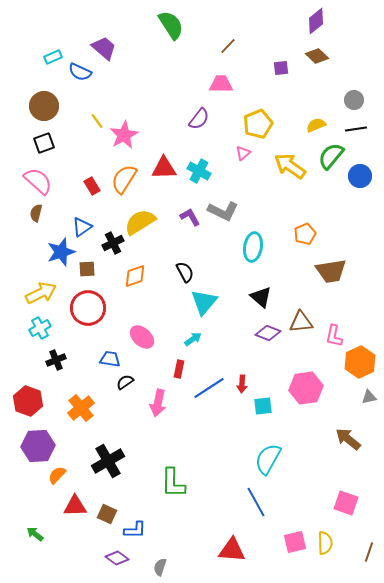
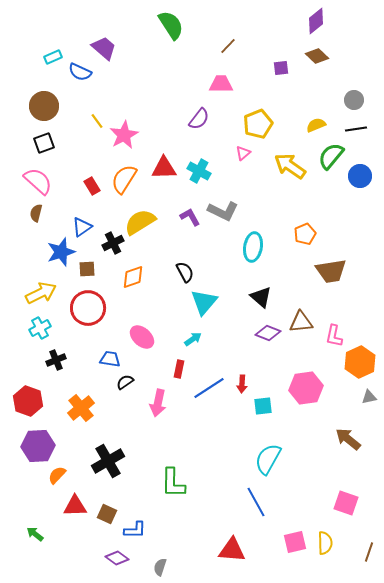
orange diamond at (135, 276): moved 2 px left, 1 px down
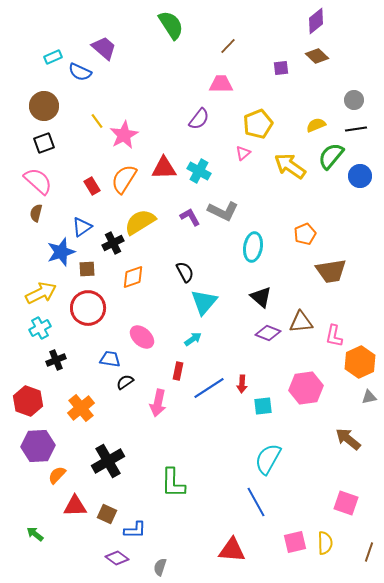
red rectangle at (179, 369): moved 1 px left, 2 px down
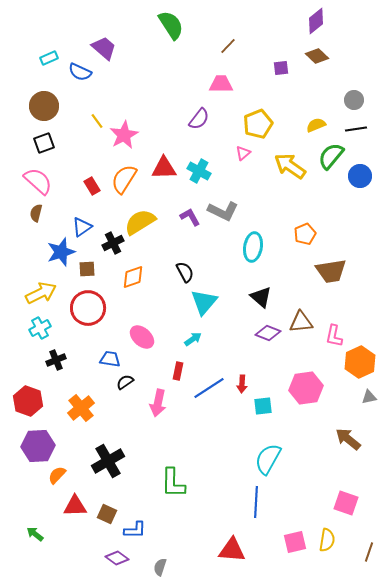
cyan rectangle at (53, 57): moved 4 px left, 1 px down
blue line at (256, 502): rotated 32 degrees clockwise
yellow semicircle at (325, 543): moved 2 px right, 3 px up; rotated 10 degrees clockwise
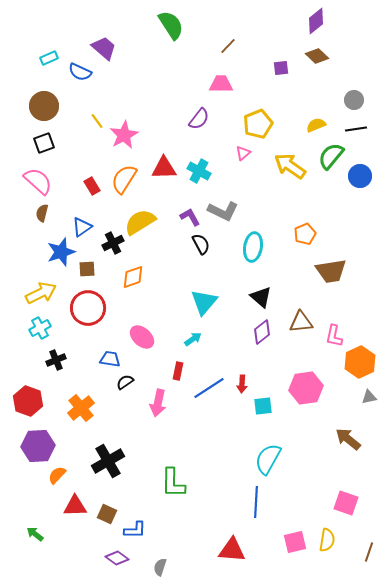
brown semicircle at (36, 213): moved 6 px right
black semicircle at (185, 272): moved 16 px right, 28 px up
purple diamond at (268, 333): moved 6 px left, 1 px up; rotated 60 degrees counterclockwise
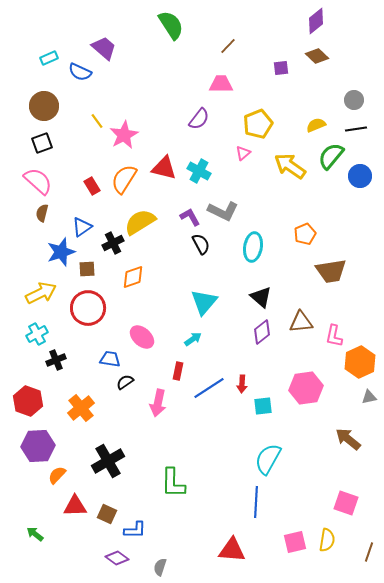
black square at (44, 143): moved 2 px left
red triangle at (164, 168): rotated 16 degrees clockwise
cyan cross at (40, 328): moved 3 px left, 6 px down
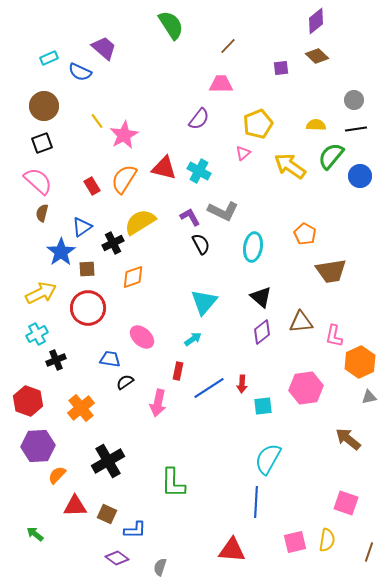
yellow semicircle at (316, 125): rotated 24 degrees clockwise
orange pentagon at (305, 234): rotated 20 degrees counterclockwise
blue star at (61, 252): rotated 16 degrees counterclockwise
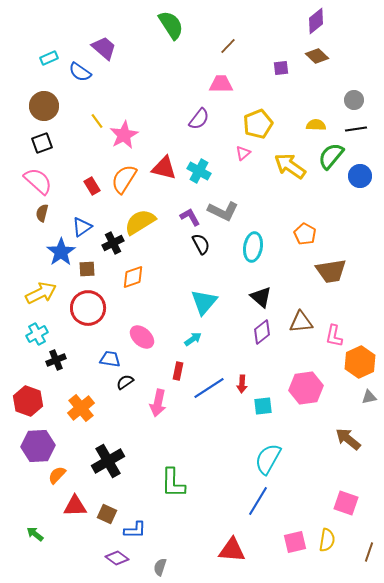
blue semicircle at (80, 72): rotated 10 degrees clockwise
blue line at (256, 502): moved 2 px right, 1 px up; rotated 28 degrees clockwise
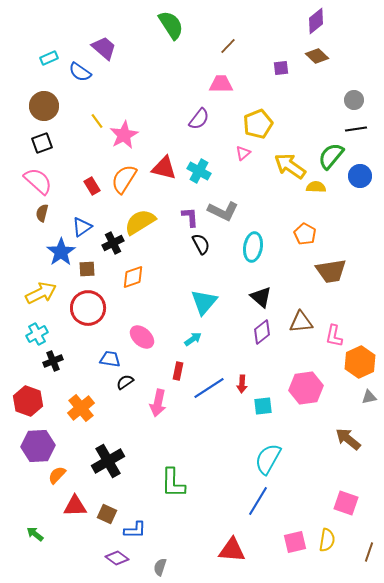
yellow semicircle at (316, 125): moved 62 px down
purple L-shape at (190, 217): rotated 25 degrees clockwise
black cross at (56, 360): moved 3 px left, 1 px down
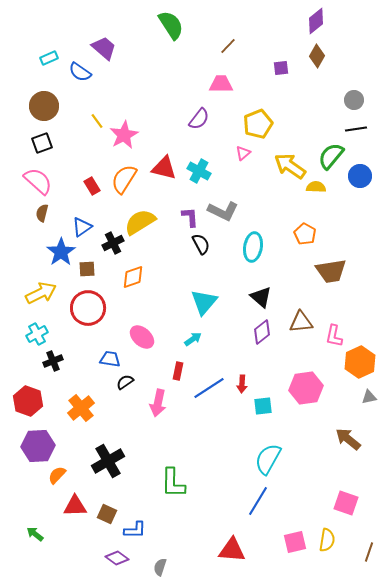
brown diamond at (317, 56): rotated 75 degrees clockwise
